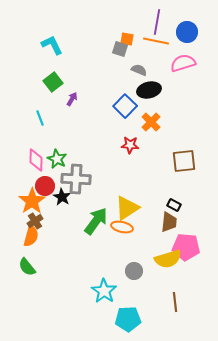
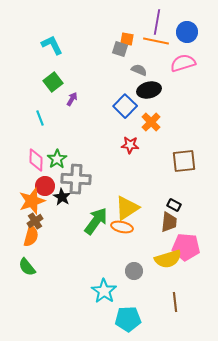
green star: rotated 12 degrees clockwise
orange star: rotated 16 degrees clockwise
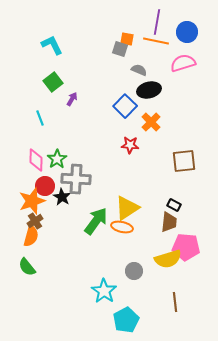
cyan pentagon: moved 2 px left, 1 px down; rotated 25 degrees counterclockwise
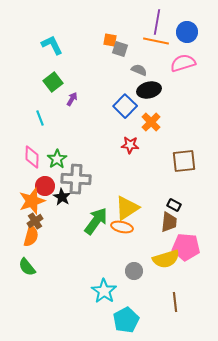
orange square: moved 17 px left, 1 px down
pink diamond: moved 4 px left, 3 px up
yellow semicircle: moved 2 px left
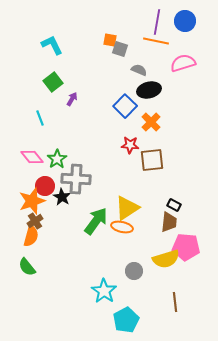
blue circle: moved 2 px left, 11 px up
pink diamond: rotated 40 degrees counterclockwise
brown square: moved 32 px left, 1 px up
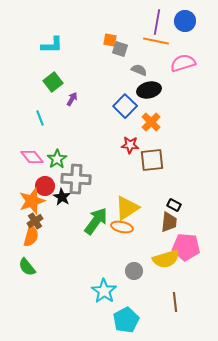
cyan L-shape: rotated 115 degrees clockwise
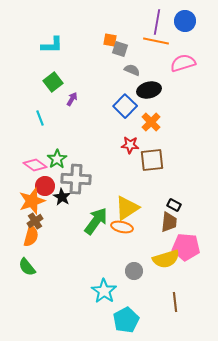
gray semicircle: moved 7 px left
pink diamond: moved 3 px right, 8 px down; rotated 15 degrees counterclockwise
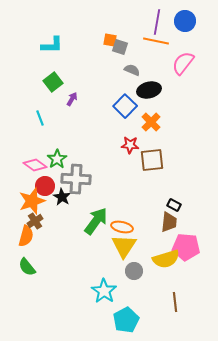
gray square: moved 2 px up
pink semicircle: rotated 35 degrees counterclockwise
yellow triangle: moved 3 px left, 38 px down; rotated 24 degrees counterclockwise
orange semicircle: moved 5 px left
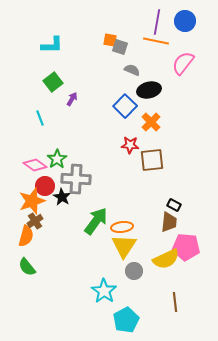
orange ellipse: rotated 20 degrees counterclockwise
yellow semicircle: rotated 8 degrees counterclockwise
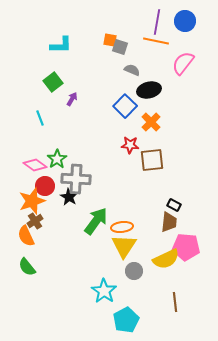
cyan L-shape: moved 9 px right
black star: moved 7 px right
orange semicircle: rotated 140 degrees clockwise
